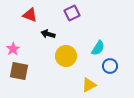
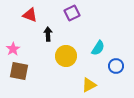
black arrow: rotated 72 degrees clockwise
blue circle: moved 6 px right
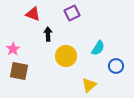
red triangle: moved 3 px right, 1 px up
yellow triangle: rotated 14 degrees counterclockwise
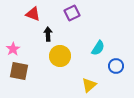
yellow circle: moved 6 px left
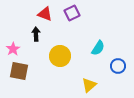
red triangle: moved 12 px right
black arrow: moved 12 px left
blue circle: moved 2 px right
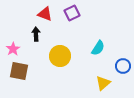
blue circle: moved 5 px right
yellow triangle: moved 14 px right, 2 px up
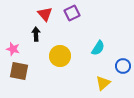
red triangle: rotated 28 degrees clockwise
pink star: rotated 24 degrees counterclockwise
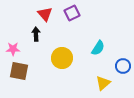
pink star: rotated 16 degrees counterclockwise
yellow circle: moved 2 px right, 2 px down
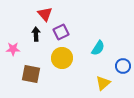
purple square: moved 11 px left, 19 px down
brown square: moved 12 px right, 3 px down
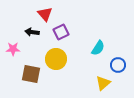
black arrow: moved 4 px left, 2 px up; rotated 80 degrees counterclockwise
yellow circle: moved 6 px left, 1 px down
blue circle: moved 5 px left, 1 px up
